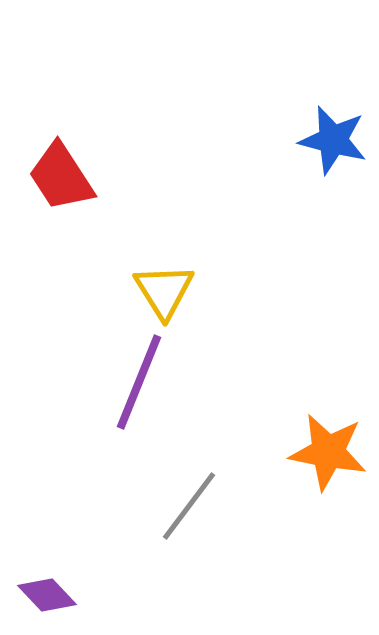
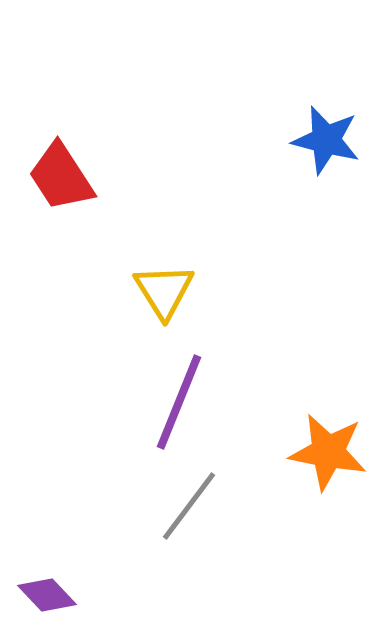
blue star: moved 7 px left
purple line: moved 40 px right, 20 px down
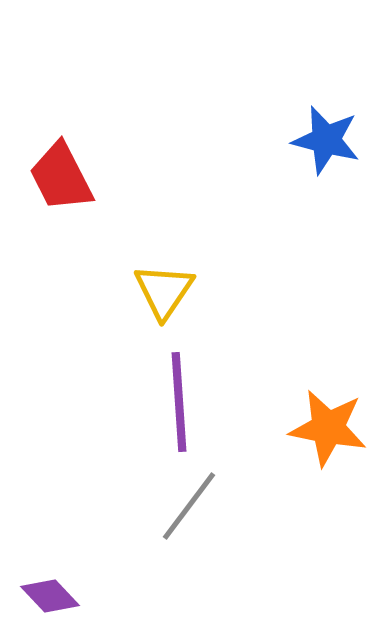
red trapezoid: rotated 6 degrees clockwise
yellow triangle: rotated 6 degrees clockwise
purple line: rotated 26 degrees counterclockwise
orange star: moved 24 px up
purple diamond: moved 3 px right, 1 px down
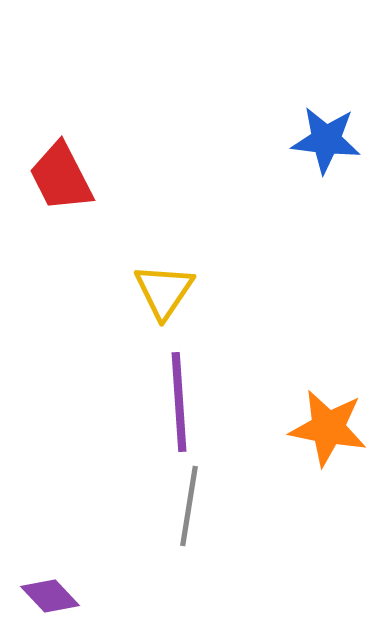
blue star: rotated 8 degrees counterclockwise
gray line: rotated 28 degrees counterclockwise
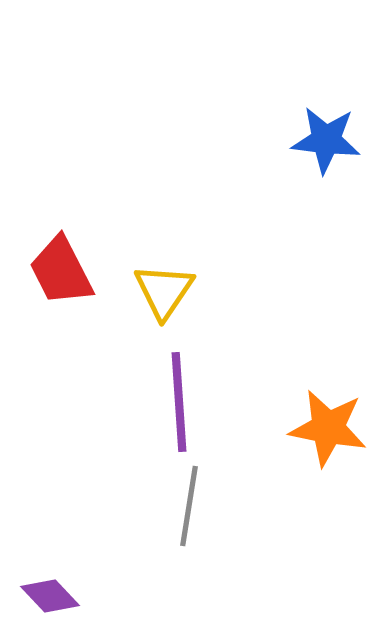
red trapezoid: moved 94 px down
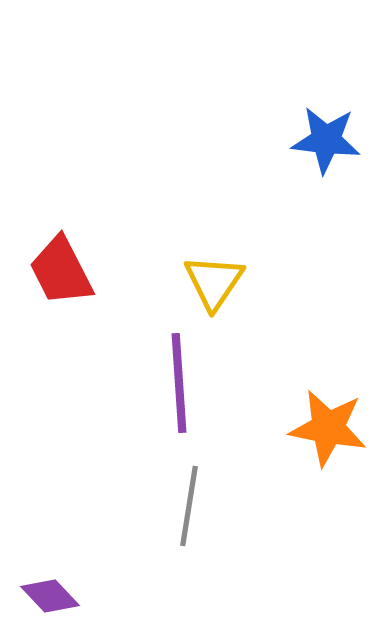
yellow triangle: moved 50 px right, 9 px up
purple line: moved 19 px up
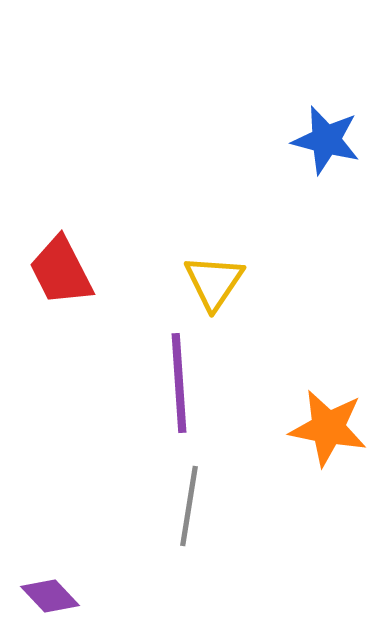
blue star: rotated 8 degrees clockwise
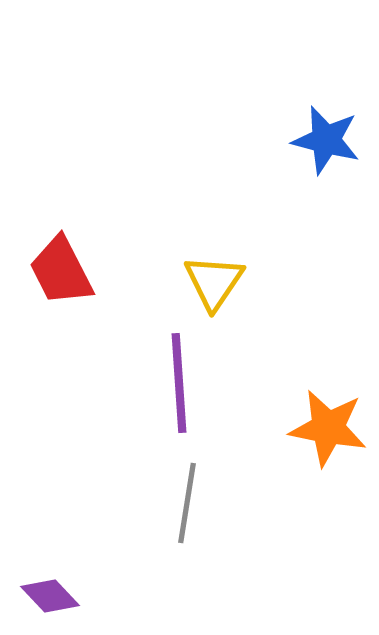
gray line: moved 2 px left, 3 px up
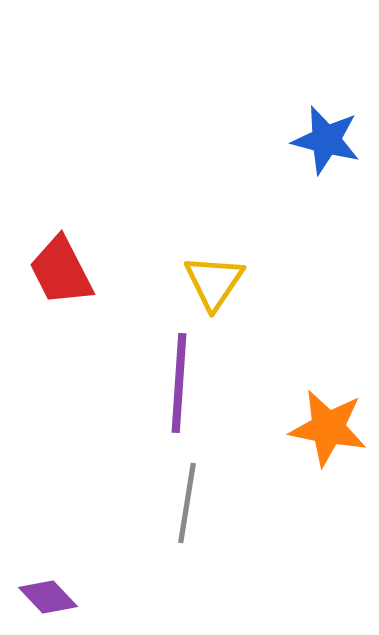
purple line: rotated 8 degrees clockwise
purple diamond: moved 2 px left, 1 px down
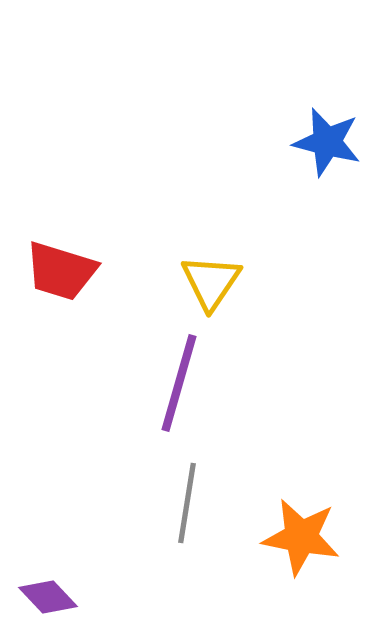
blue star: moved 1 px right, 2 px down
red trapezoid: rotated 46 degrees counterclockwise
yellow triangle: moved 3 px left
purple line: rotated 12 degrees clockwise
orange star: moved 27 px left, 109 px down
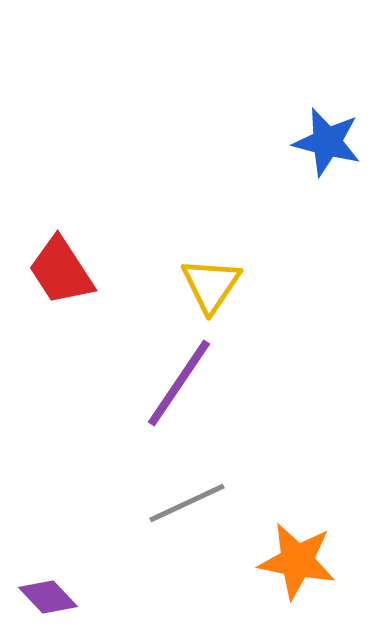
red trapezoid: rotated 40 degrees clockwise
yellow triangle: moved 3 px down
purple line: rotated 18 degrees clockwise
gray line: rotated 56 degrees clockwise
orange star: moved 4 px left, 24 px down
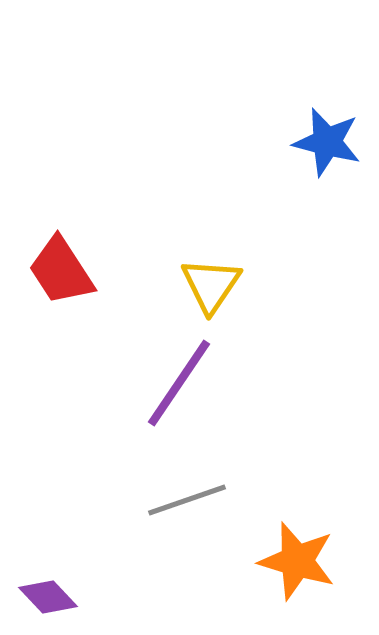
gray line: moved 3 px up; rotated 6 degrees clockwise
orange star: rotated 6 degrees clockwise
